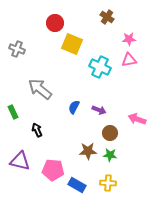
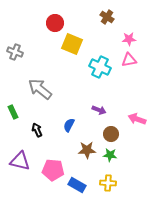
gray cross: moved 2 px left, 3 px down
blue semicircle: moved 5 px left, 18 px down
brown circle: moved 1 px right, 1 px down
brown star: moved 1 px left, 1 px up
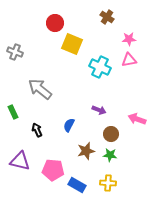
brown star: moved 1 px left, 1 px down; rotated 12 degrees counterclockwise
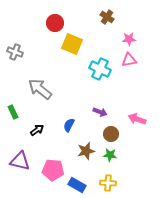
cyan cross: moved 2 px down
purple arrow: moved 1 px right, 2 px down
black arrow: rotated 80 degrees clockwise
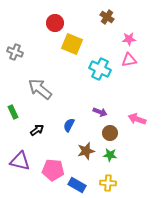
brown circle: moved 1 px left, 1 px up
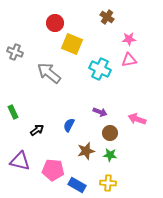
gray arrow: moved 9 px right, 16 px up
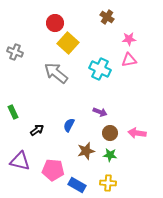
yellow square: moved 4 px left, 1 px up; rotated 20 degrees clockwise
gray arrow: moved 7 px right
pink arrow: moved 14 px down; rotated 12 degrees counterclockwise
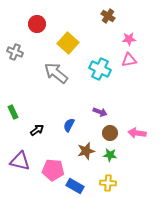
brown cross: moved 1 px right, 1 px up
red circle: moved 18 px left, 1 px down
blue rectangle: moved 2 px left, 1 px down
